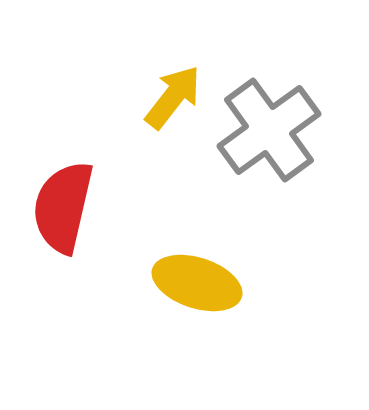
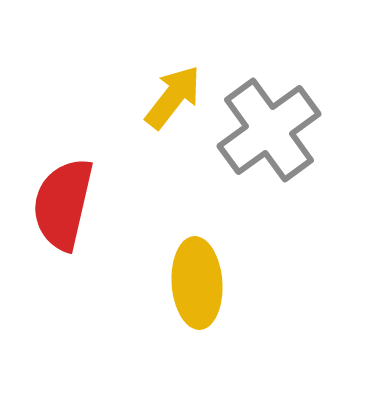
red semicircle: moved 3 px up
yellow ellipse: rotated 68 degrees clockwise
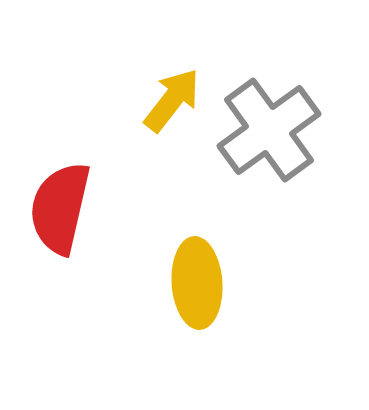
yellow arrow: moved 1 px left, 3 px down
red semicircle: moved 3 px left, 4 px down
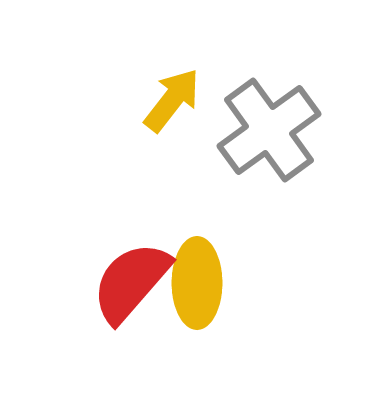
red semicircle: moved 71 px right, 74 px down; rotated 28 degrees clockwise
yellow ellipse: rotated 4 degrees clockwise
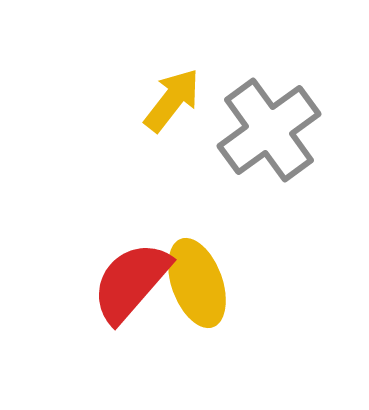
yellow ellipse: rotated 20 degrees counterclockwise
